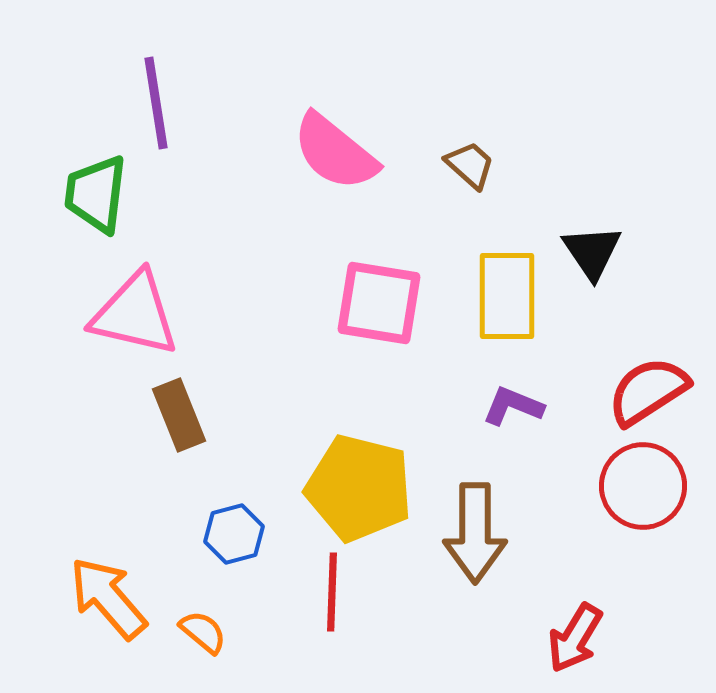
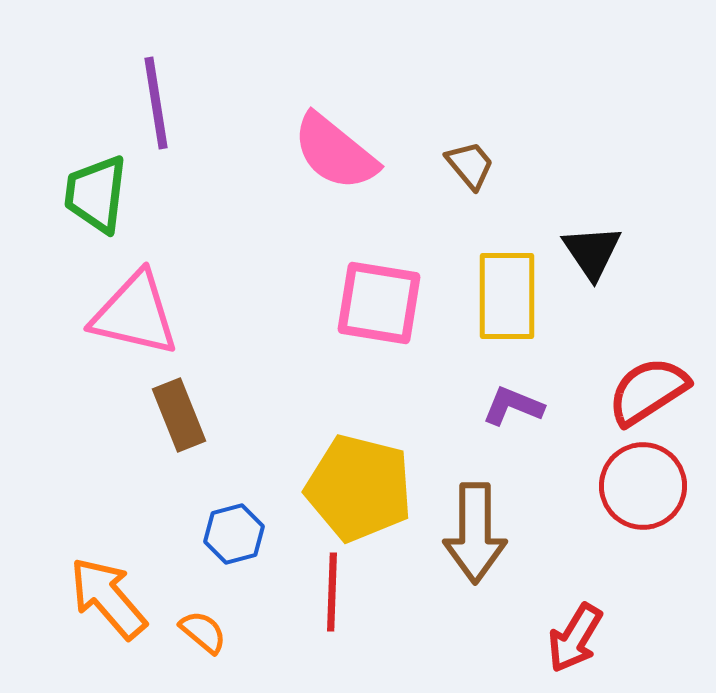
brown trapezoid: rotated 8 degrees clockwise
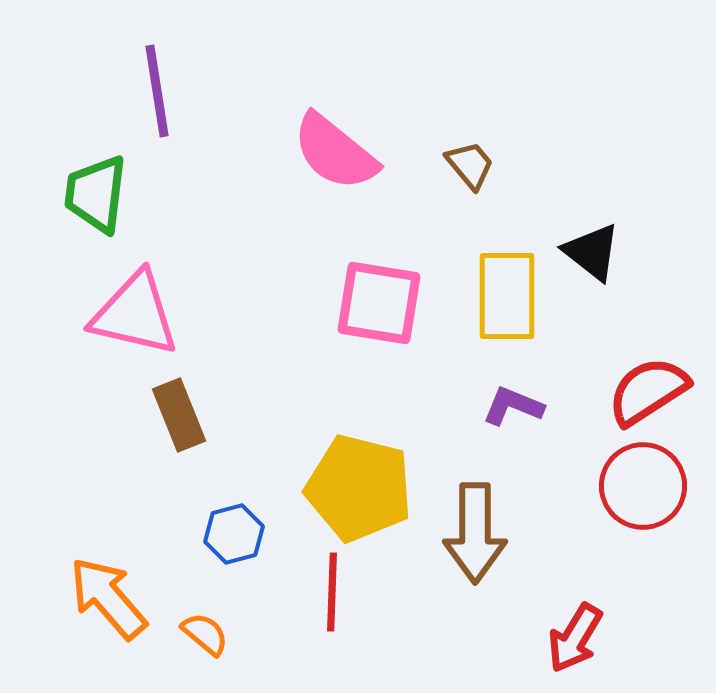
purple line: moved 1 px right, 12 px up
black triangle: rotated 18 degrees counterclockwise
orange semicircle: moved 2 px right, 2 px down
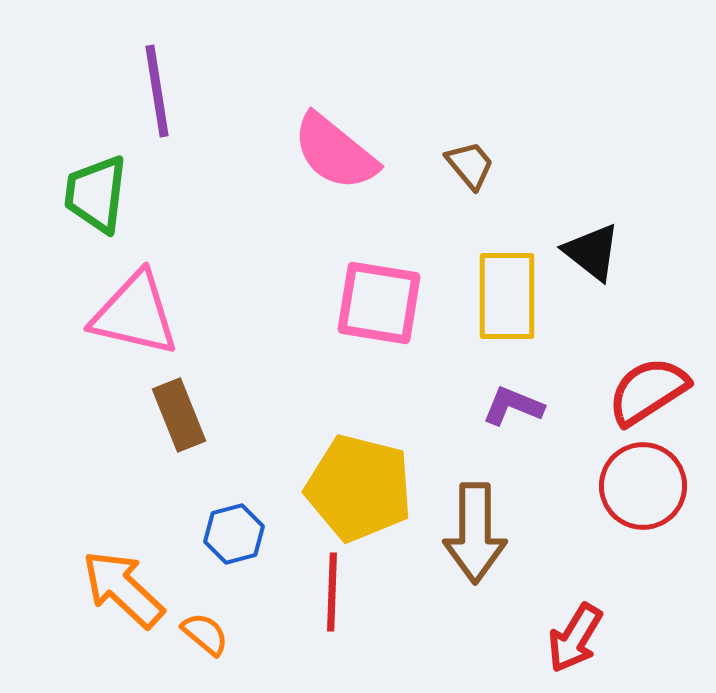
orange arrow: moved 15 px right, 9 px up; rotated 6 degrees counterclockwise
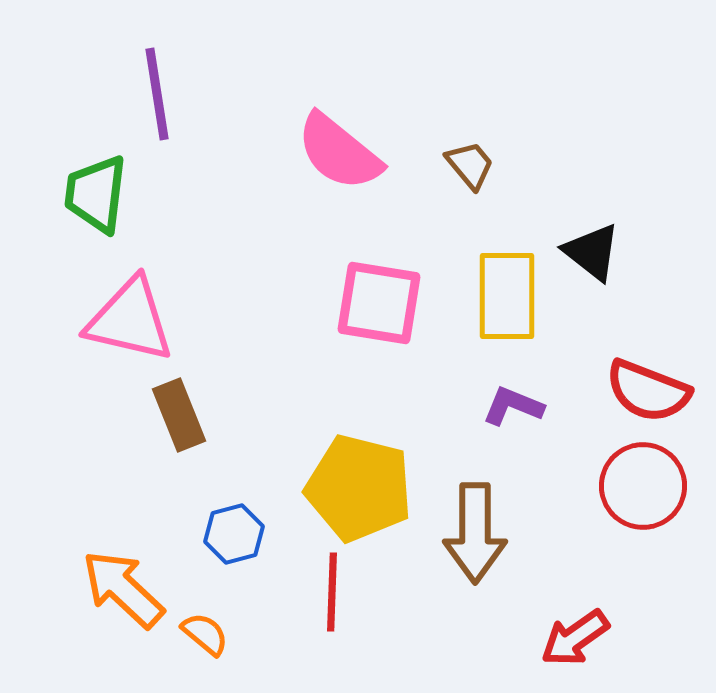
purple line: moved 3 px down
pink semicircle: moved 4 px right
pink triangle: moved 5 px left, 6 px down
red semicircle: rotated 126 degrees counterclockwise
red arrow: rotated 24 degrees clockwise
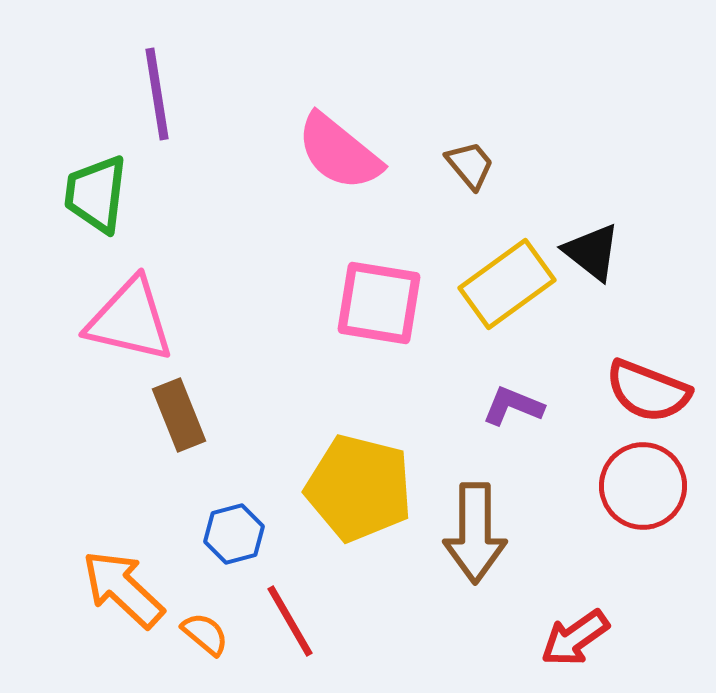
yellow rectangle: moved 12 px up; rotated 54 degrees clockwise
red line: moved 42 px left, 29 px down; rotated 32 degrees counterclockwise
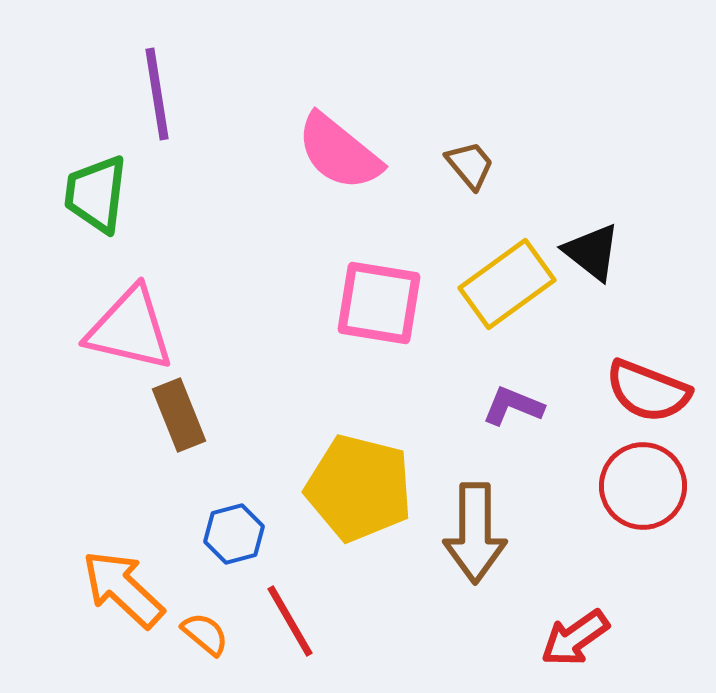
pink triangle: moved 9 px down
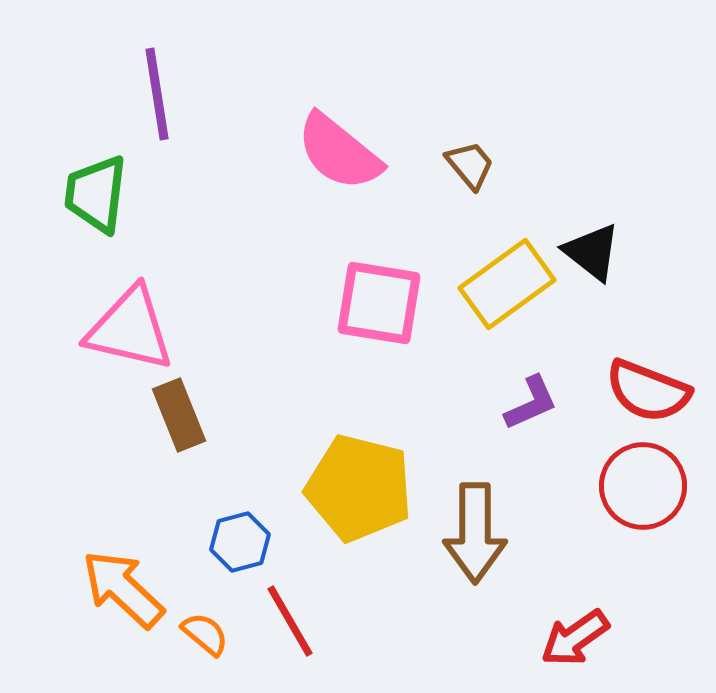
purple L-shape: moved 18 px right, 3 px up; rotated 134 degrees clockwise
blue hexagon: moved 6 px right, 8 px down
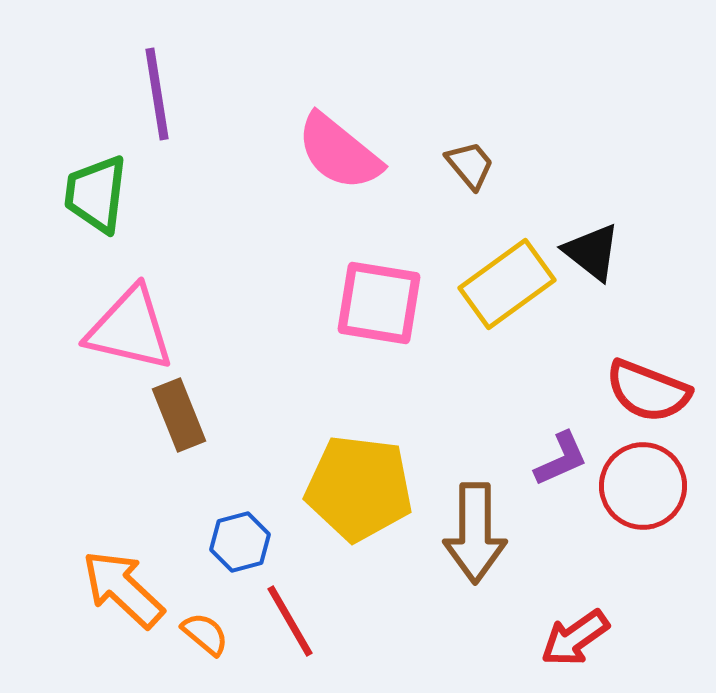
purple L-shape: moved 30 px right, 56 px down
yellow pentagon: rotated 7 degrees counterclockwise
